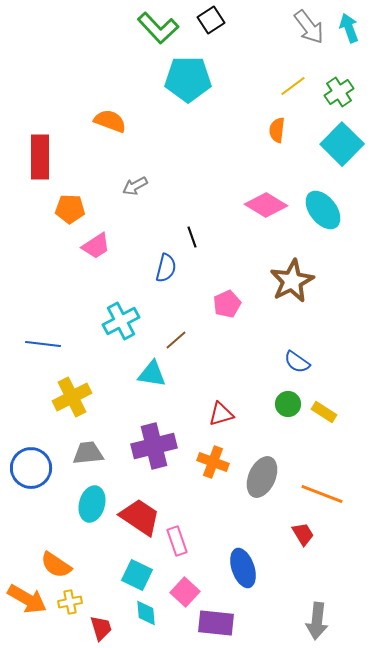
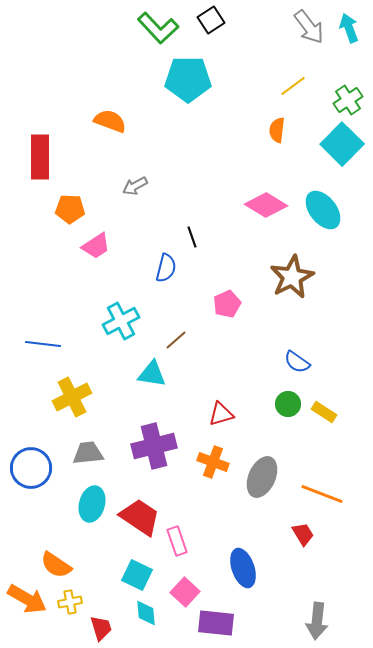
green cross at (339, 92): moved 9 px right, 8 px down
brown star at (292, 281): moved 4 px up
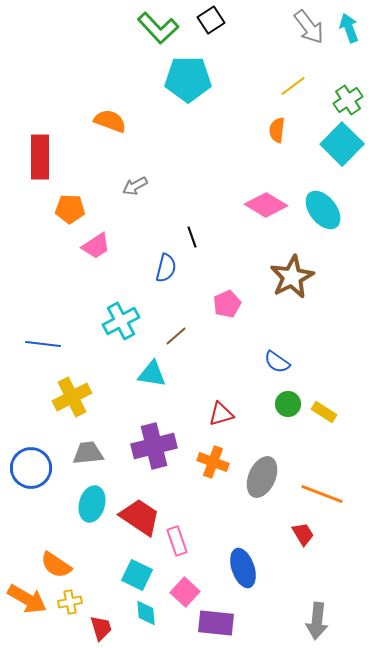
brown line at (176, 340): moved 4 px up
blue semicircle at (297, 362): moved 20 px left
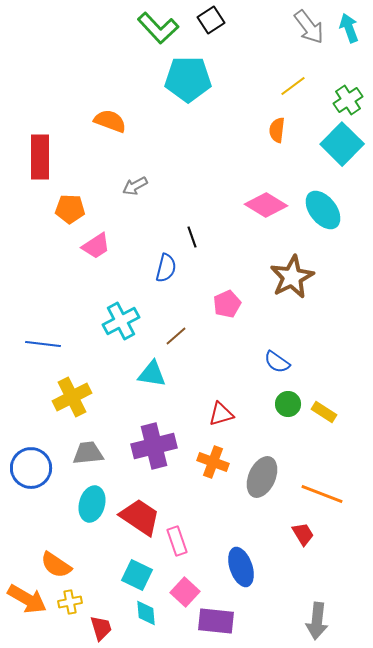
blue ellipse at (243, 568): moved 2 px left, 1 px up
purple rectangle at (216, 623): moved 2 px up
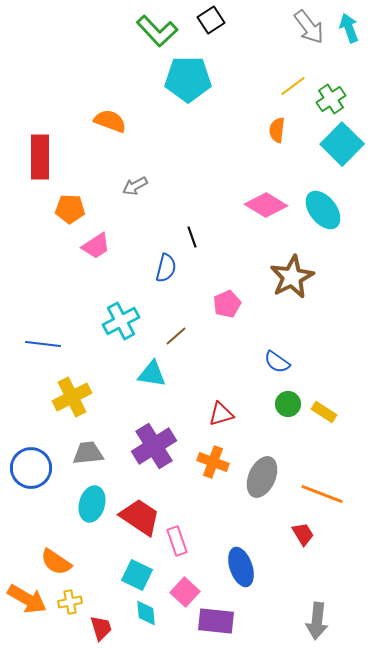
green L-shape at (158, 28): moved 1 px left, 3 px down
green cross at (348, 100): moved 17 px left, 1 px up
purple cross at (154, 446): rotated 18 degrees counterclockwise
orange semicircle at (56, 565): moved 3 px up
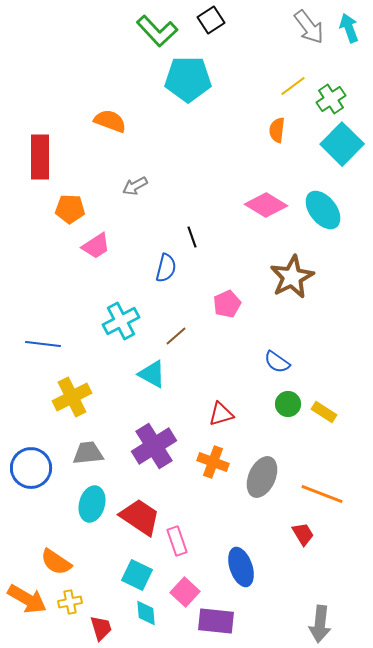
cyan triangle at (152, 374): rotated 20 degrees clockwise
gray arrow at (317, 621): moved 3 px right, 3 px down
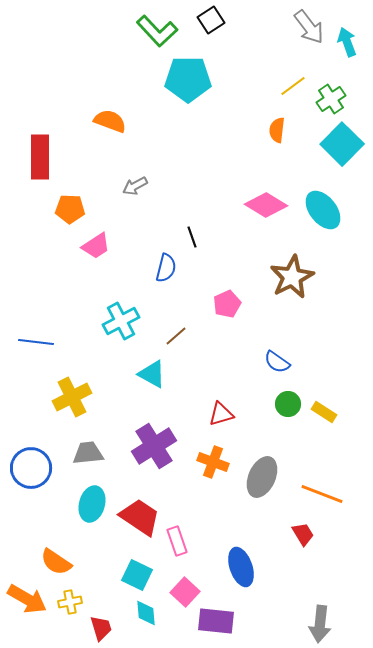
cyan arrow at (349, 28): moved 2 px left, 14 px down
blue line at (43, 344): moved 7 px left, 2 px up
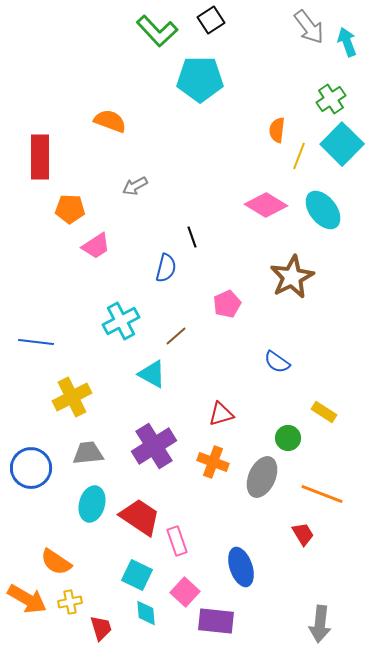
cyan pentagon at (188, 79): moved 12 px right
yellow line at (293, 86): moved 6 px right, 70 px down; rotated 32 degrees counterclockwise
green circle at (288, 404): moved 34 px down
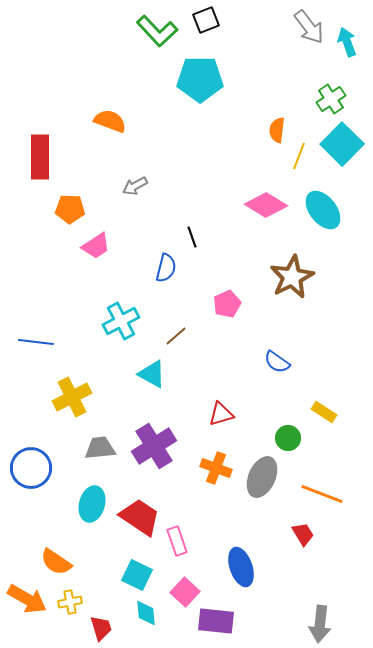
black square at (211, 20): moved 5 px left; rotated 12 degrees clockwise
gray trapezoid at (88, 453): moved 12 px right, 5 px up
orange cross at (213, 462): moved 3 px right, 6 px down
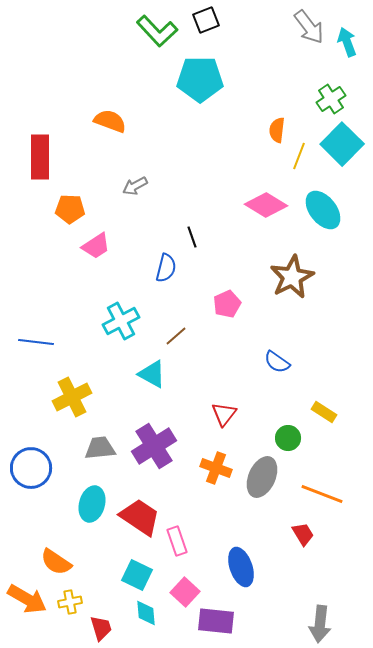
red triangle at (221, 414): moved 3 px right; rotated 36 degrees counterclockwise
